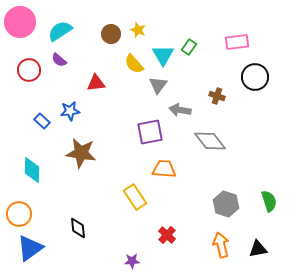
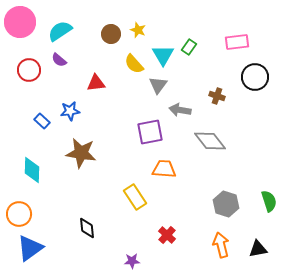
black diamond: moved 9 px right
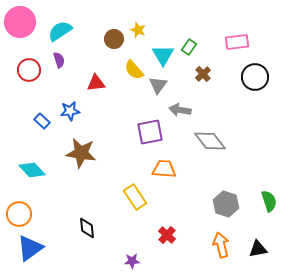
brown circle: moved 3 px right, 5 px down
purple semicircle: rotated 147 degrees counterclockwise
yellow semicircle: moved 6 px down
brown cross: moved 14 px left, 22 px up; rotated 28 degrees clockwise
cyan diamond: rotated 44 degrees counterclockwise
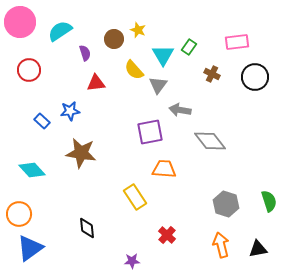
purple semicircle: moved 26 px right, 7 px up
brown cross: moved 9 px right; rotated 21 degrees counterclockwise
